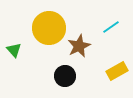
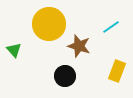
yellow circle: moved 4 px up
brown star: rotated 30 degrees counterclockwise
yellow rectangle: rotated 40 degrees counterclockwise
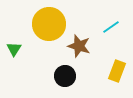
green triangle: moved 1 px up; rotated 14 degrees clockwise
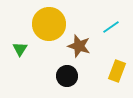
green triangle: moved 6 px right
black circle: moved 2 px right
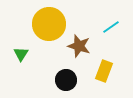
green triangle: moved 1 px right, 5 px down
yellow rectangle: moved 13 px left
black circle: moved 1 px left, 4 px down
